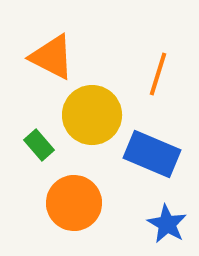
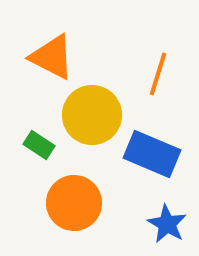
green rectangle: rotated 16 degrees counterclockwise
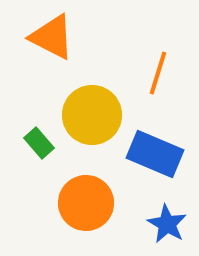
orange triangle: moved 20 px up
orange line: moved 1 px up
green rectangle: moved 2 px up; rotated 16 degrees clockwise
blue rectangle: moved 3 px right
orange circle: moved 12 px right
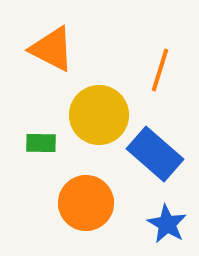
orange triangle: moved 12 px down
orange line: moved 2 px right, 3 px up
yellow circle: moved 7 px right
green rectangle: moved 2 px right; rotated 48 degrees counterclockwise
blue rectangle: rotated 18 degrees clockwise
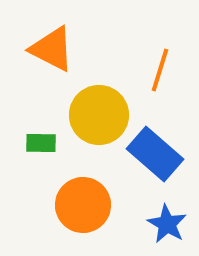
orange circle: moved 3 px left, 2 px down
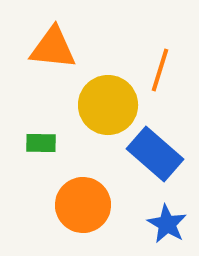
orange triangle: moved 1 px right, 1 px up; rotated 21 degrees counterclockwise
yellow circle: moved 9 px right, 10 px up
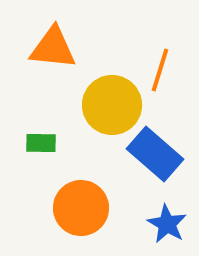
yellow circle: moved 4 px right
orange circle: moved 2 px left, 3 px down
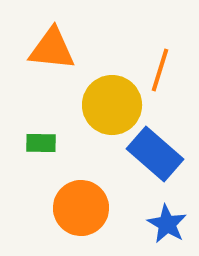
orange triangle: moved 1 px left, 1 px down
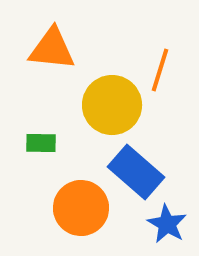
blue rectangle: moved 19 px left, 18 px down
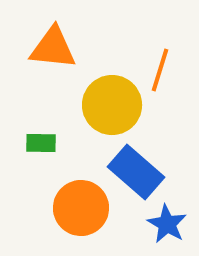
orange triangle: moved 1 px right, 1 px up
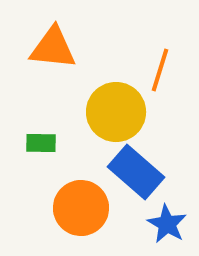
yellow circle: moved 4 px right, 7 px down
